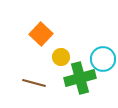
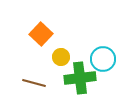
green cross: rotated 8 degrees clockwise
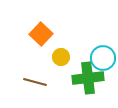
cyan circle: moved 1 px up
green cross: moved 8 px right
brown line: moved 1 px right, 1 px up
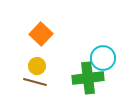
yellow circle: moved 24 px left, 9 px down
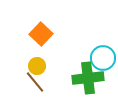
brown line: rotated 35 degrees clockwise
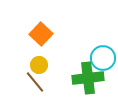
yellow circle: moved 2 px right, 1 px up
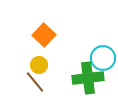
orange square: moved 3 px right, 1 px down
